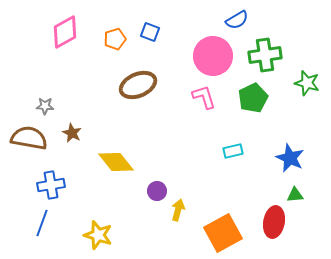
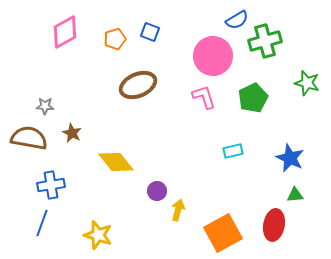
green cross: moved 14 px up; rotated 8 degrees counterclockwise
red ellipse: moved 3 px down
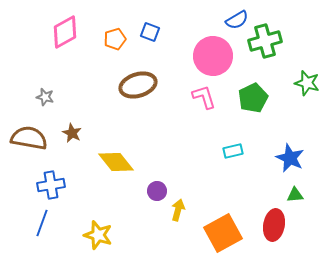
brown ellipse: rotated 6 degrees clockwise
gray star: moved 9 px up; rotated 12 degrees clockwise
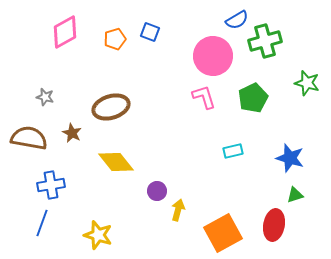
brown ellipse: moved 27 px left, 22 px down
blue star: rotated 8 degrees counterclockwise
green triangle: rotated 12 degrees counterclockwise
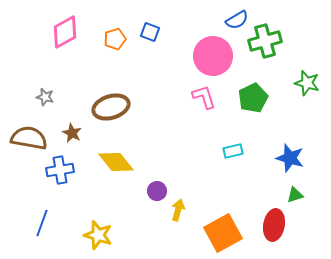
blue cross: moved 9 px right, 15 px up
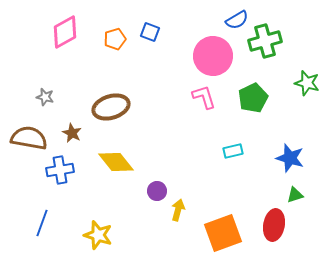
orange square: rotated 9 degrees clockwise
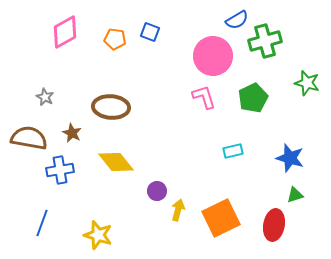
orange pentagon: rotated 25 degrees clockwise
gray star: rotated 12 degrees clockwise
brown ellipse: rotated 21 degrees clockwise
orange square: moved 2 px left, 15 px up; rotated 6 degrees counterclockwise
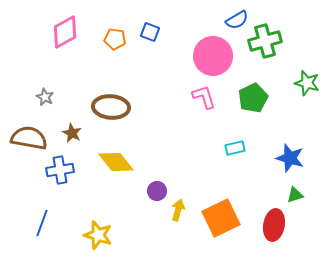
cyan rectangle: moved 2 px right, 3 px up
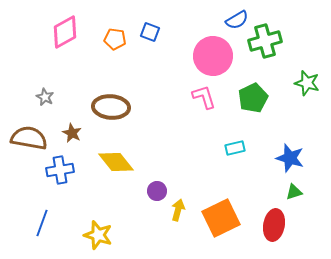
green triangle: moved 1 px left, 3 px up
